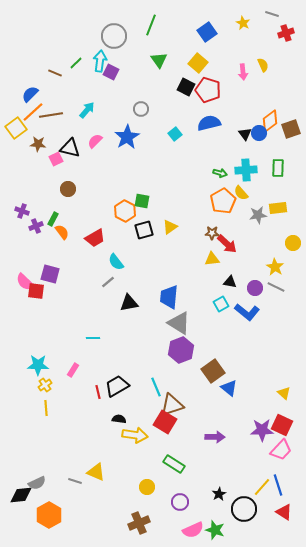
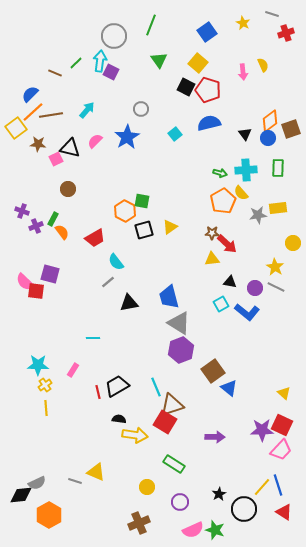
blue circle at (259, 133): moved 9 px right, 5 px down
blue trapezoid at (169, 297): rotated 20 degrees counterclockwise
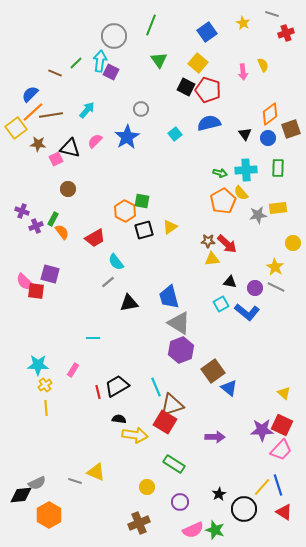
orange diamond at (270, 121): moved 7 px up
brown star at (212, 233): moved 4 px left, 8 px down
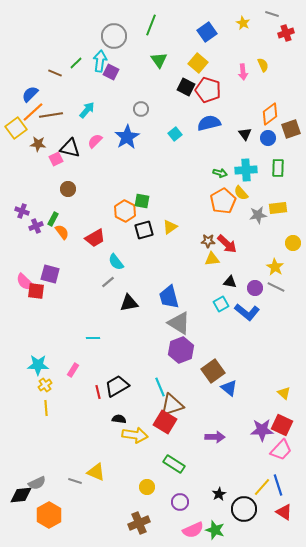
cyan line at (156, 387): moved 4 px right
